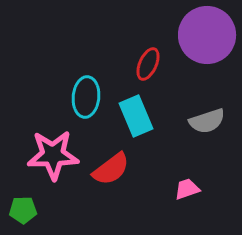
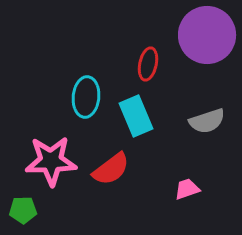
red ellipse: rotated 12 degrees counterclockwise
pink star: moved 2 px left, 6 px down
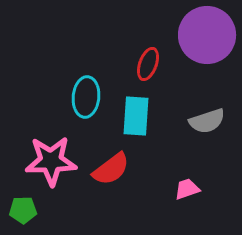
red ellipse: rotated 8 degrees clockwise
cyan rectangle: rotated 27 degrees clockwise
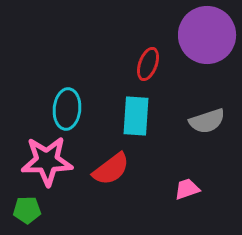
cyan ellipse: moved 19 px left, 12 px down
pink star: moved 4 px left
green pentagon: moved 4 px right
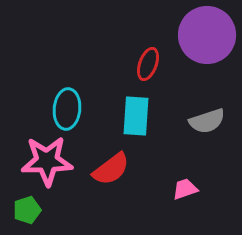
pink trapezoid: moved 2 px left
green pentagon: rotated 16 degrees counterclockwise
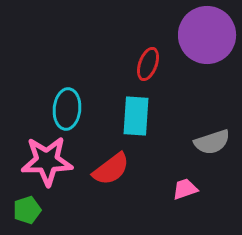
gray semicircle: moved 5 px right, 21 px down
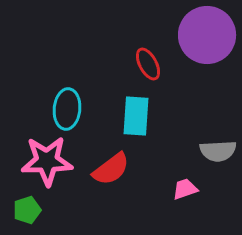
red ellipse: rotated 48 degrees counterclockwise
gray semicircle: moved 6 px right, 9 px down; rotated 15 degrees clockwise
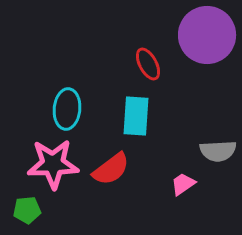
pink star: moved 6 px right, 3 px down
pink trapezoid: moved 2 px left, 5 px up; rotated 16 degrees counterclockwise
green pentagon: rotated 12 degrees clockwise
